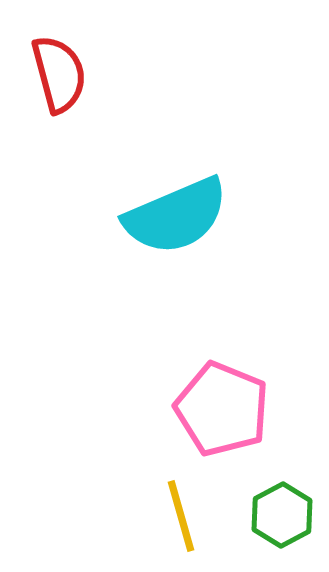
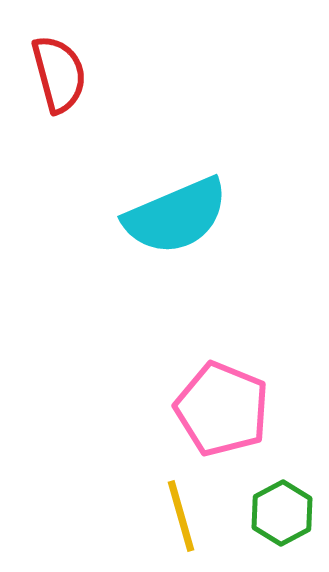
green hexagon: moved 2 px up
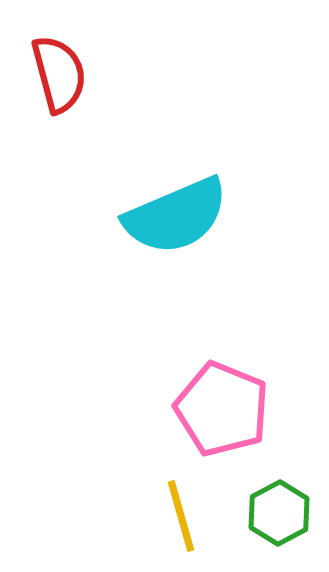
green hexagon: moved 3 px left
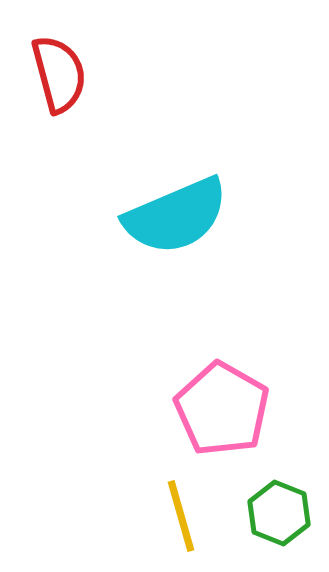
pink pentagon: rotated 8 degrees clockwise
green hexagon: rotated 10 degrees counterclockwise
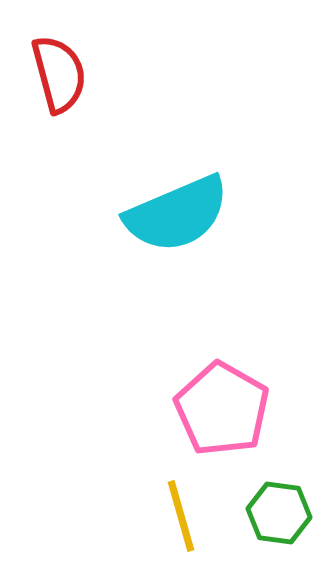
cyan semicircle: moved 1 px right, 2 px up
green hexagon: rotated 14 degrees counterclockwise
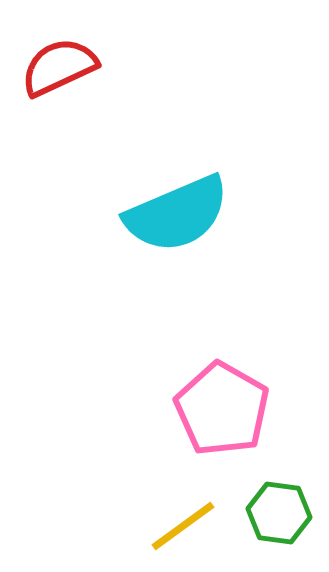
red semicircle: moved 7 px up; rotated 100 degrees counterclockwise
yellow line: moved 2 px right, 10 px down; rotated 70 degrees clockwise
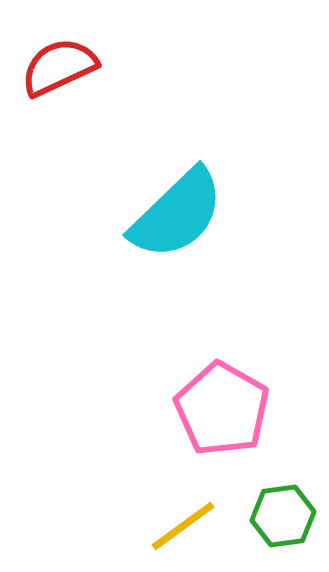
cyan semicircle: rotated 21 degrees counterclockwise
green hexagon: moved 4 px right, 3 px down; rotated 16 degrees counterclockwise
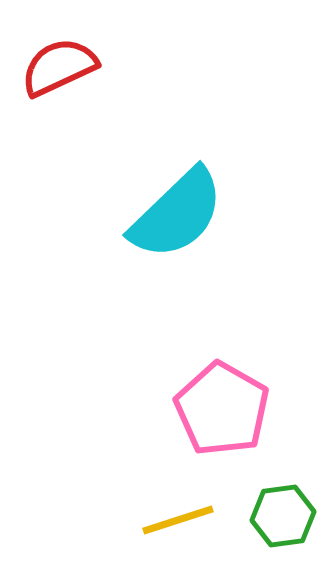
yellow line: moved 5 px left, 6 px up; rotated 18 degrees clockwise
